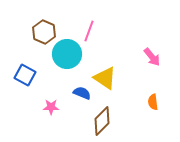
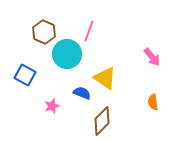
pink star: moved 1 px right, 1 px up; rotated 21 degrees counterclockwise
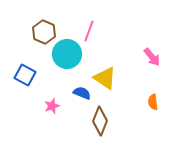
brown diamond: moved 2 px left; rotated 24 degrees counterclockwise
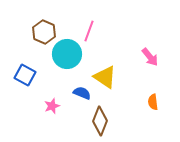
pink arrow: moved 2 px left
yellow triangle: moved 1 px up
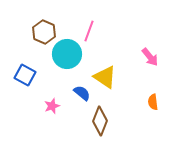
blue semicircle: rotated 18 degrees clockwise
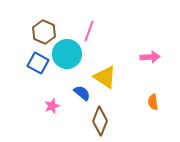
pink arrow: rotated 54 degrees counterclockwise
blue square: moved 13 px right, 12 px up
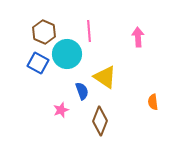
pink line: rotated 25 degrees counterclockwise
pink arrow: moved 12 px left, 20 px up; rotated 90 degrees counterclockwise
blue semicircle: moved 2 px up; rotated 30 degrees clockwise
pink star: moved 9 px right, 4 px down
